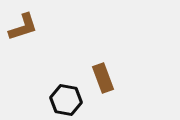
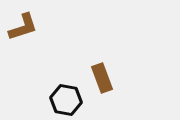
brown rectangle: moved 1 px left
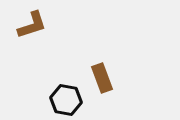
brown L-shape: moved 9 px right, 2 px up
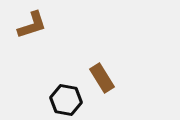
brown rectangle: rotated 12 degrees counterclockwise
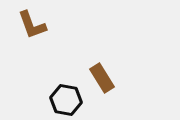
brown L-shape: rotated 88 degrees clockwise
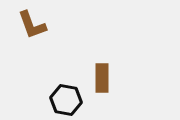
brown rectangle: rotated 32 degrees clockwise
